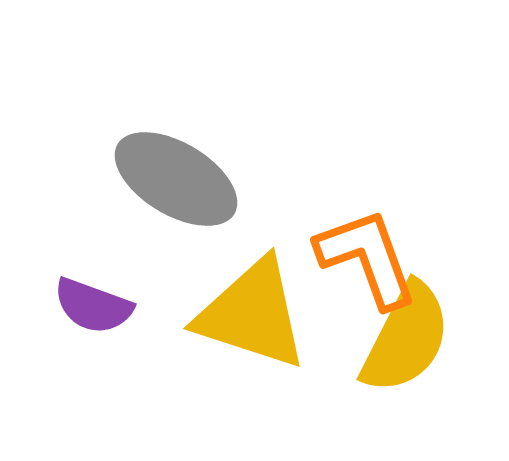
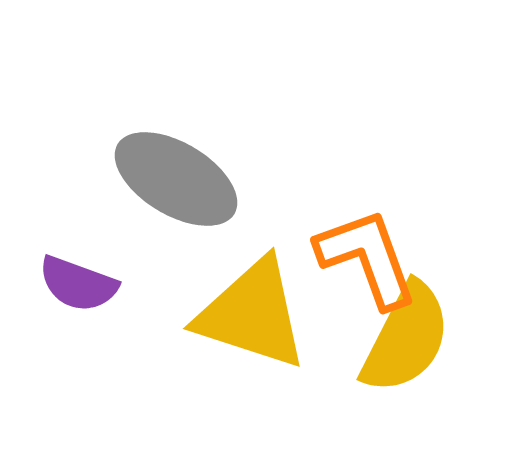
purple semicircle: moved 15 px left, 22 px up
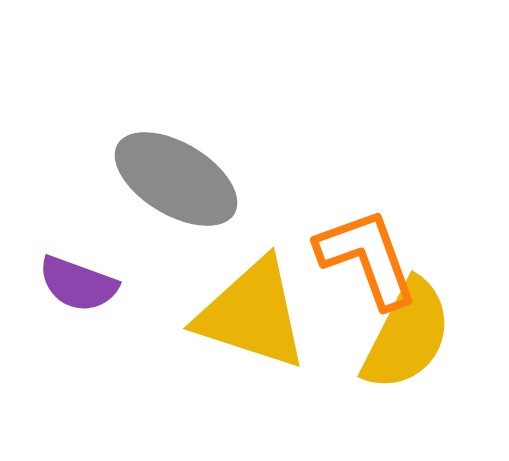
yellow semicircle: moved 1 px right, 3 px up
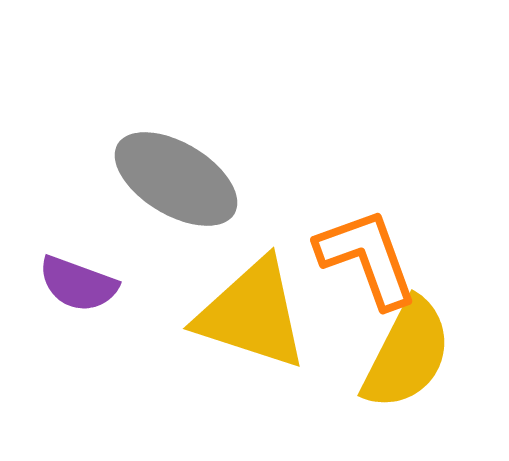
yellow semicircle: moved 19 px down
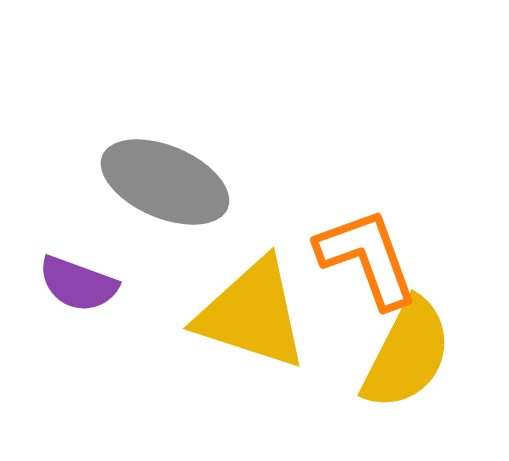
gray ellipse: moved 11 px left, 3 px down; rotated 8 degrees counterclockwise
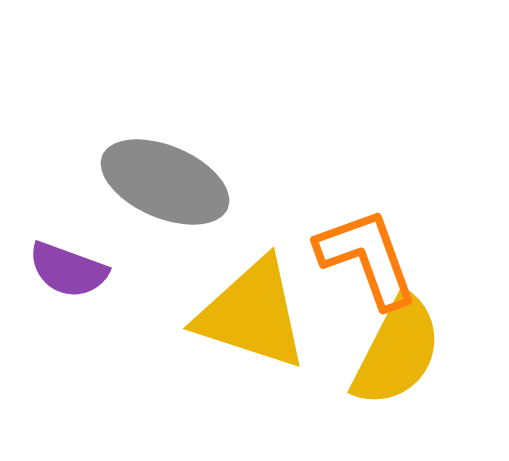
purple semicircle: moved 10 px left, 14 px up
yellow semicircle: moved 10 px left, 3 px up
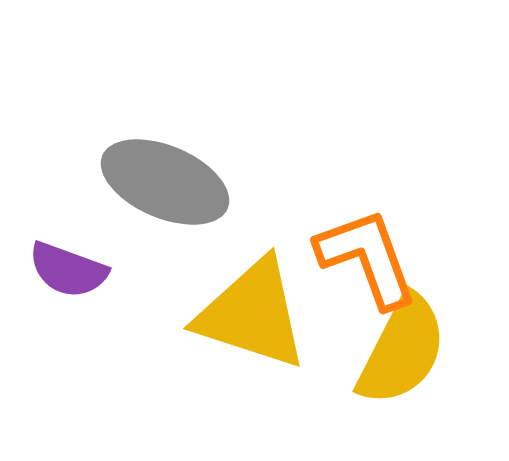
yellow semicircle: moved 5 px right, 1 px up
